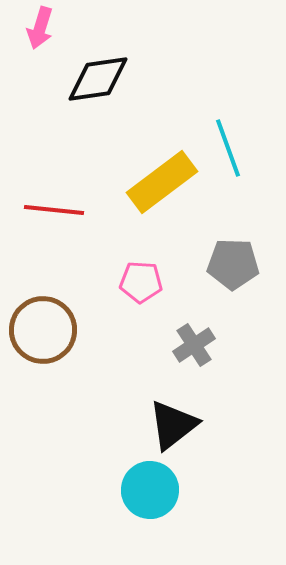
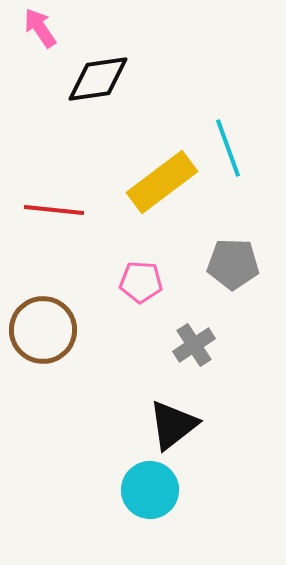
pink arrow: rotated 129 degrees clockwise
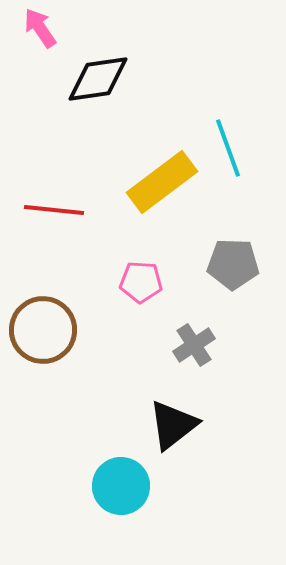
cyan circle: moved 29 px left, 4 px up
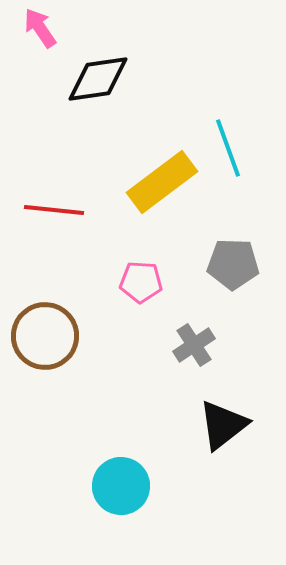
brown circle: moved 2 px right, 6 px down
black triangle: moved 50 px right
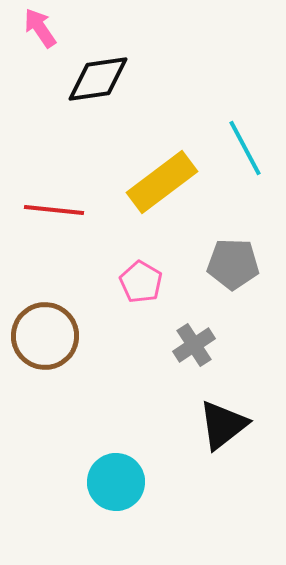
cyan line: moved 17 px right; rotated 8 degrees counterclockwise
pink pentagon: rotated 27 degrees clockwise
cyan circle: moved 5 px left, 4 px up
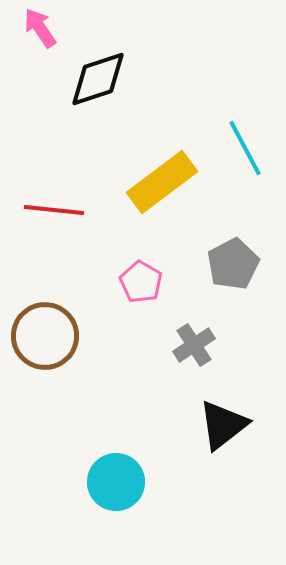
black diamond: rotated 10 degrees counterclockwise
gray pentagon: rotated 30 degrees counterclockwise
